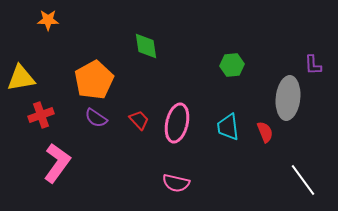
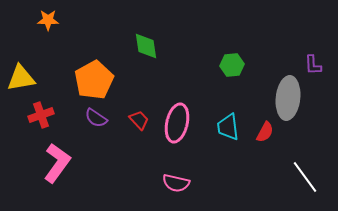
red semicircle: rotated 50 degrees clockwise
white line: moved 2 px right, 3 px up
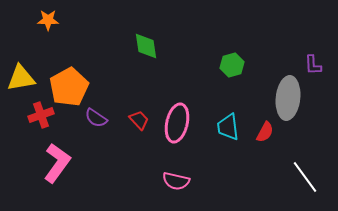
green hexagon: rotated 10 degrees counterclockwise
orange pentagon: moved 25 px left, 7 px down
pink semicircle: moved 2 px up
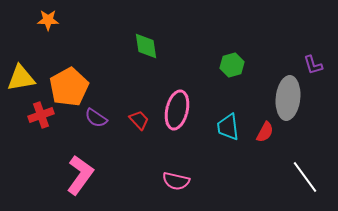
purple L-shape: rotated 15 degrees counterclockwise
pink ellipse: moved 13 px up
pink L-shape: moved 23 px right, 12 px down
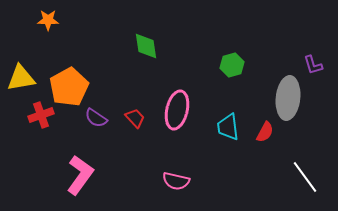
red trapezoid: moved 4 px left, 2 px up
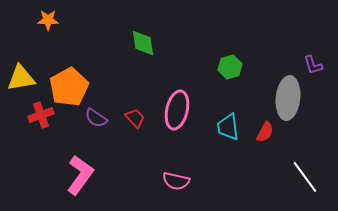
green diamond: moved 3 px left, 3 px up
green hexagon: moved 2 px left, 2 px down
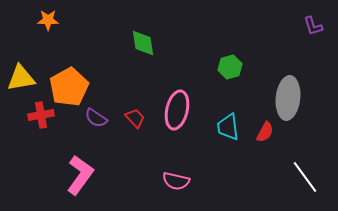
purple L-shape: moved 39 px up
red cross: rotated 10 degrees clockwise
